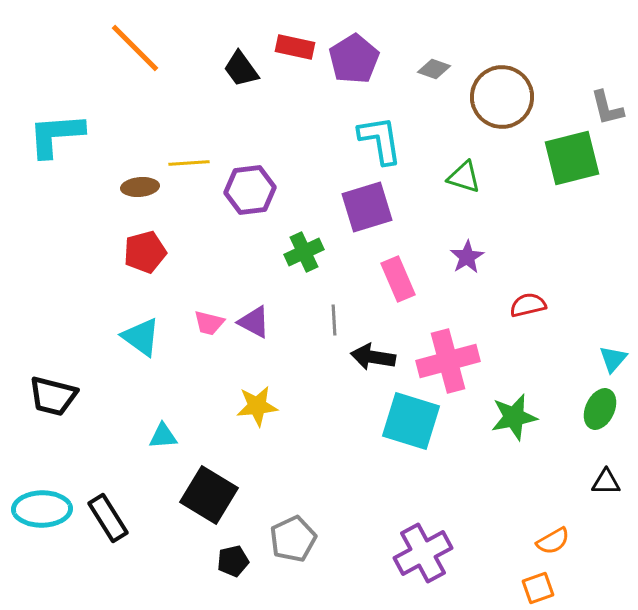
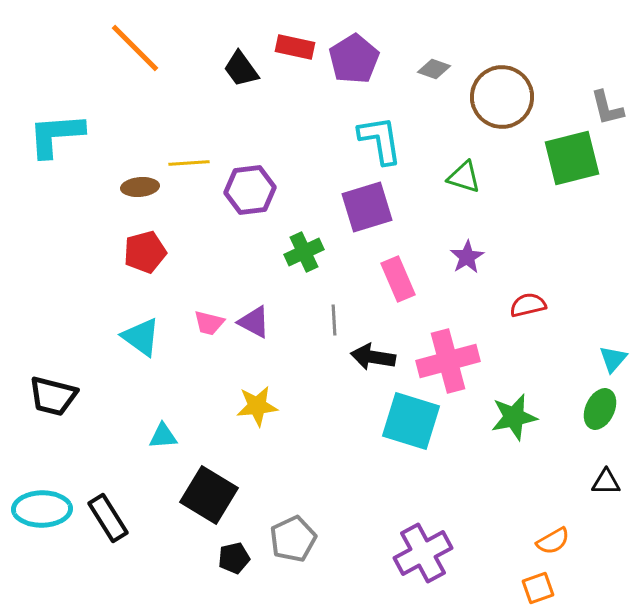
black pentagon at (233, 561): moved 1 px right, 3 px up
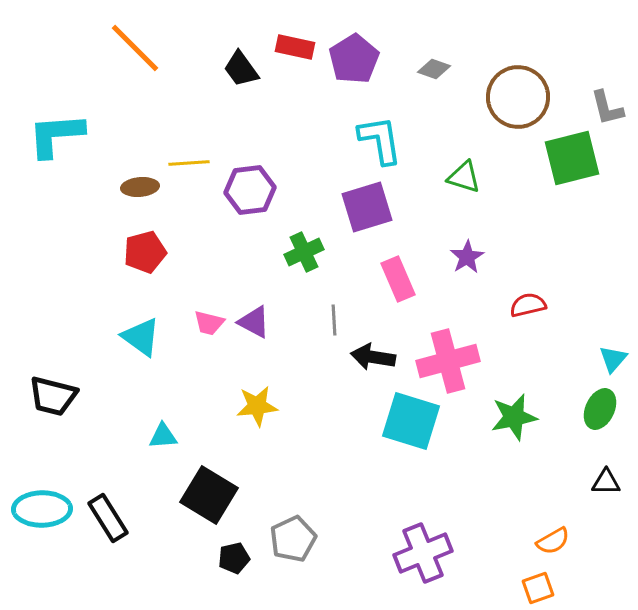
brown circle at (502, 97): moved 16 px right
purple cross at (423, 553): rotated 6 degrees clockwise
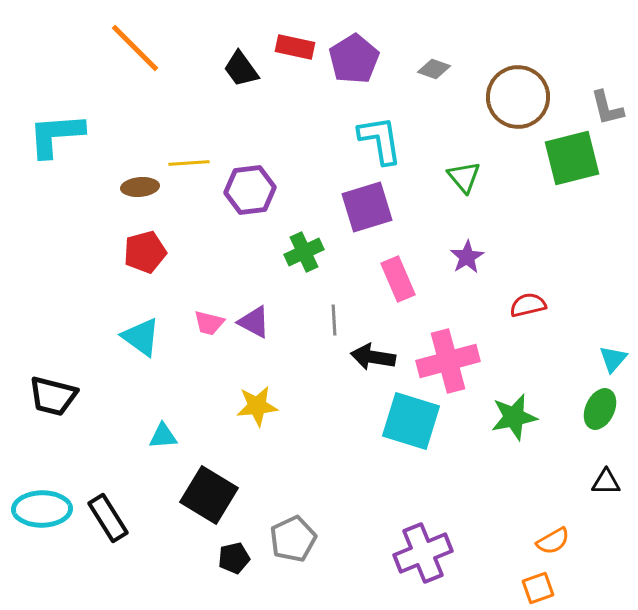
green triangle at (464, 177): rotated 33 degrees clockwise
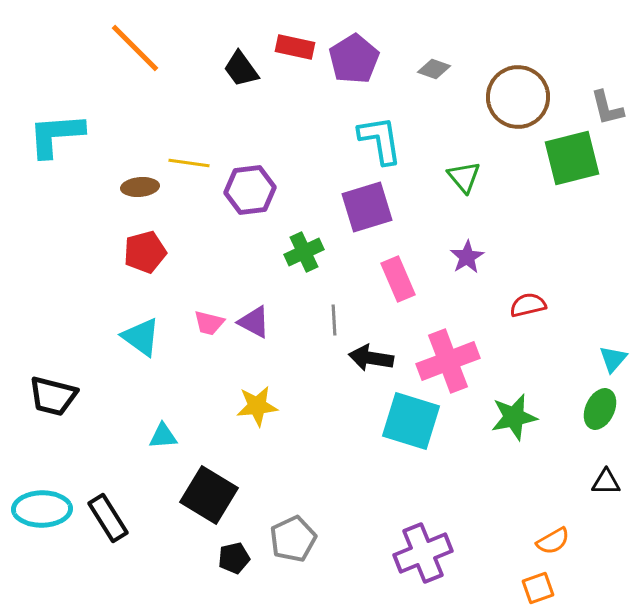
yellow line at (189, 163): rotated 12 degrees clockwise
black arrow at (373, 357): moved 2 px left, 1 px down
pink cross at (448, 361): rotated 6 degrees counterclockwise
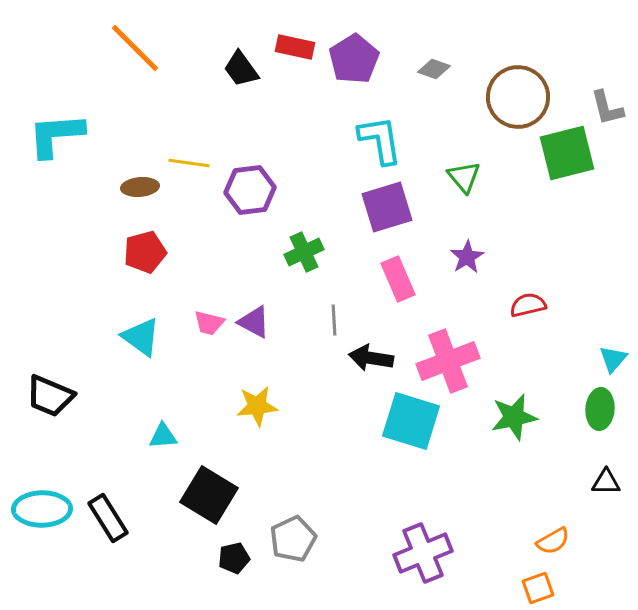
green square at (572, 158): moved 5 px left, 5 px up
purple square at (367, 207): moved 20 px right
black trapezoid at (53, 396): moved 3 px left; rotated 9 degrees clockwise
green ellipse at (600, 409): rotated 21 degrees counterclockwise
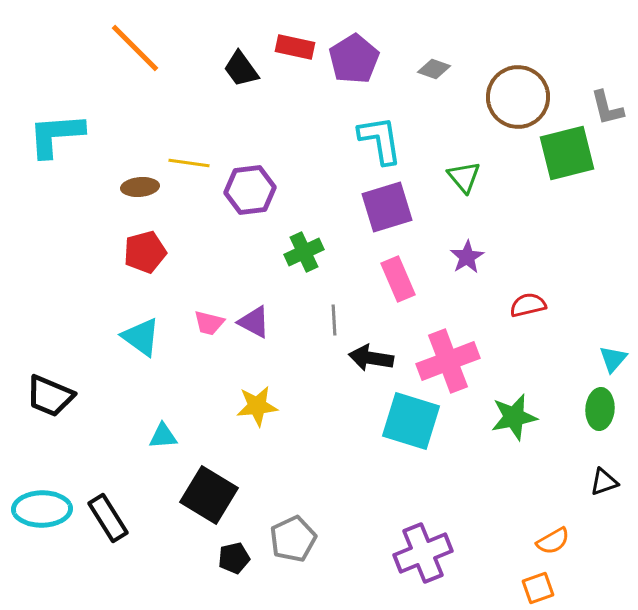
black triangle at (606, 482): moved 2 px left; rotated 20 degrees counterclockwise
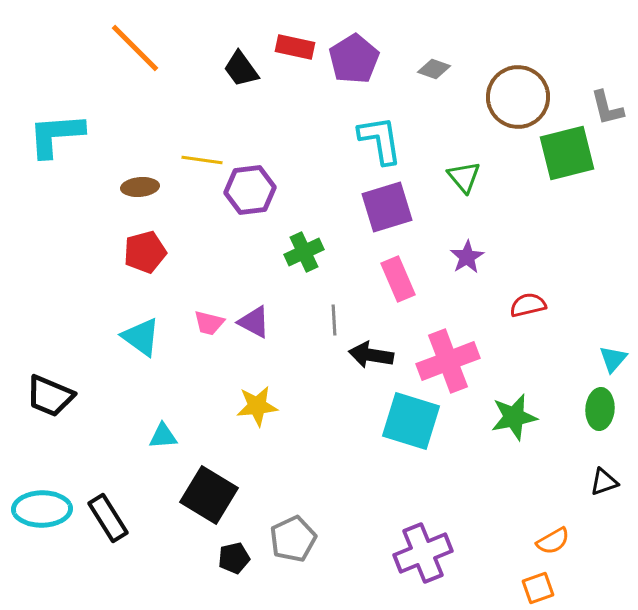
yellow line at (189, 163): moved 13 px right, 3 px up
black arrow at (371, 358): moved 3 px up
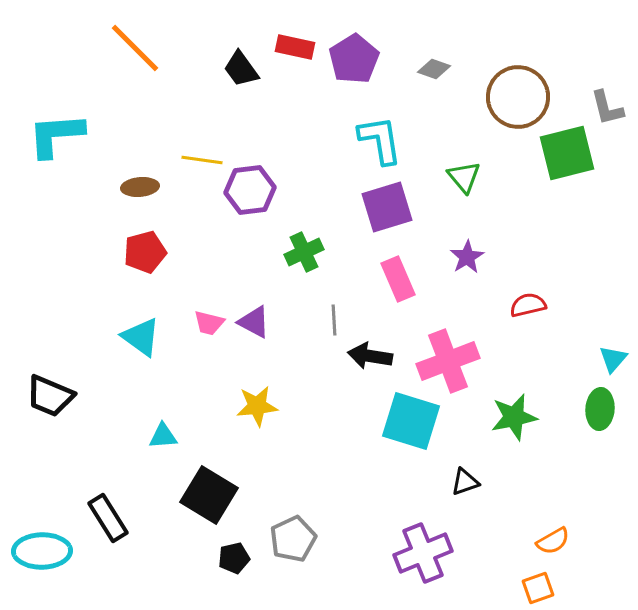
black arrow at (371, 355): moved 1 px left, 1 px down
black triangle at (604, 482): moved 139 px left
cyan ellipse at (42, 509): moved 42 px down
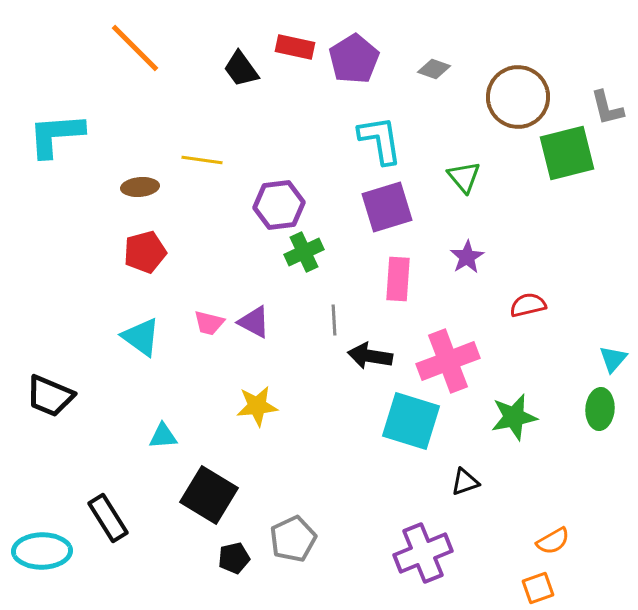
purple hexagon at (250, 190): moved 29 px right, 15 px down
pink rectangle at (398, 279): rotated 27 degrees clockwise
